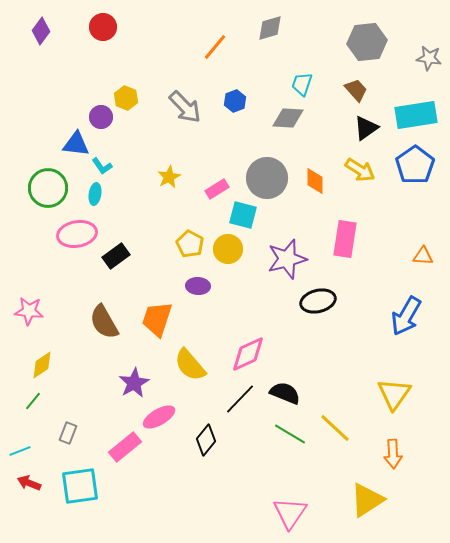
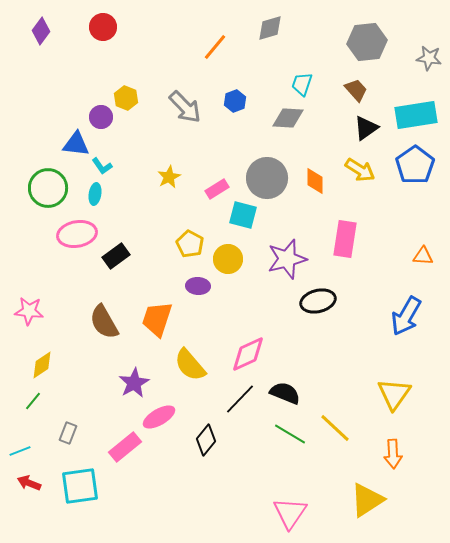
yellow circle at (228, 249): moved 10 px down
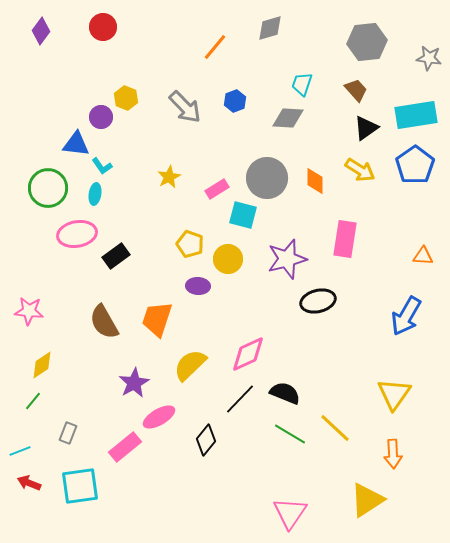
yellow pentagon at (190, 244): rotated 8 degrees counterclockwise
yellow semicircle at (190, 365): rotated 87 degrees clockwise
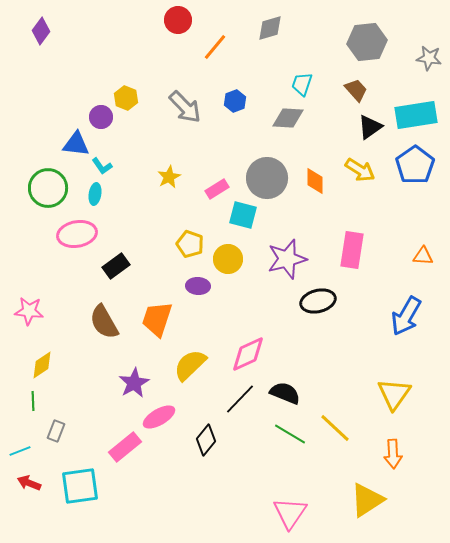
red circle at (103, 27): moved 75 px right, 7 px up
black triangle at (366, 128): moved 4 px right, 1 px up
pink rectangle at (345, 239): moved 7 px right, 11 px down
black rectangle at (116, 256): moved 10 px down
green line at (33, 401): rotated 42 degrees counterclockwise
gray rectangle at (68, 433): moved 12 px left, 2 px up
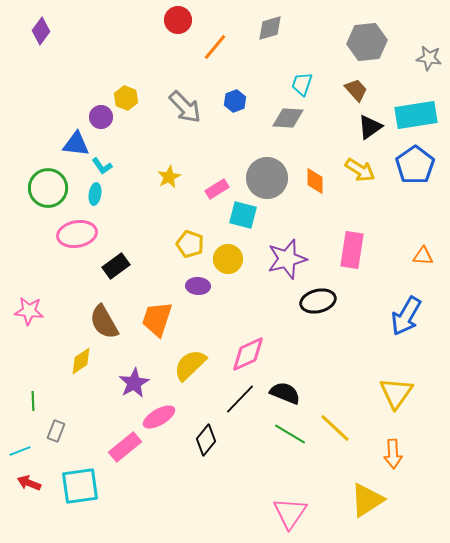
yellow diamond at (42, 365): moved 39 px right, 4 px up
yellow triangle at (394, 394): moved 2 px right, 1 px up
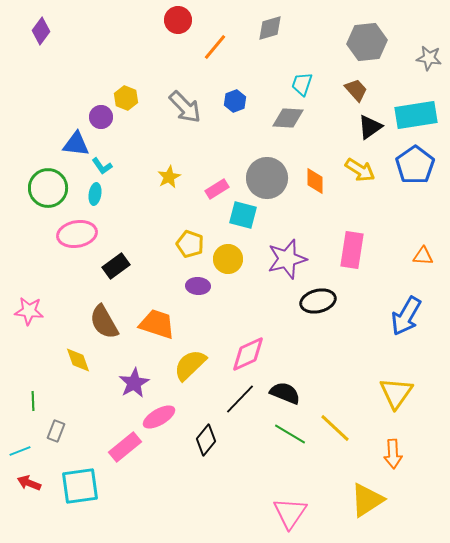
orange trapezoid at (157, 319): moved 5 px down; rotated 90 degrees clockwise
yellow diamond at (81, 361): moved 3 px left, 1 px up; rotated 76 degrees counterclockwise
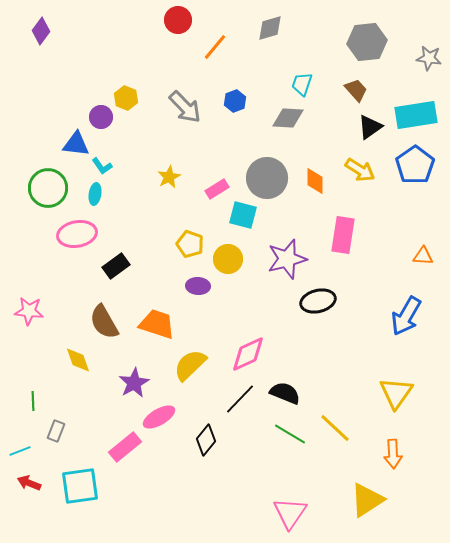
pink rectangle at (352, 250): moved 9 px left, 15 px up
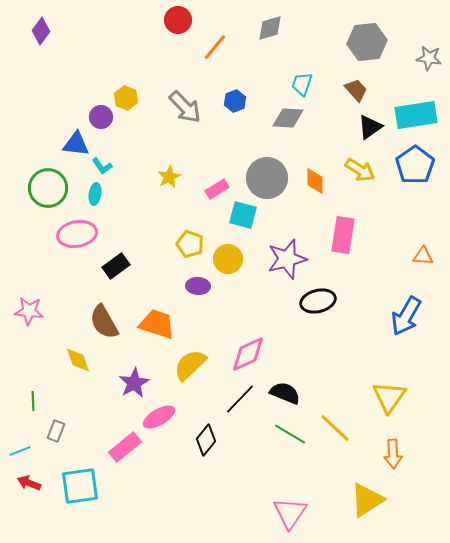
yellow triangle at (396, 393): moved 7 px left, 4 px down
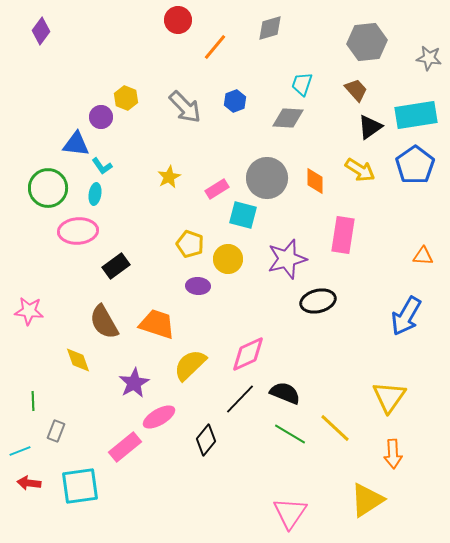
pink ellipse at (77, 234): moved 1 px right, 3 px up; rotated 6 degrees clockwise
red arrow at (29, 483): rotated 15 degrees counterclockwise
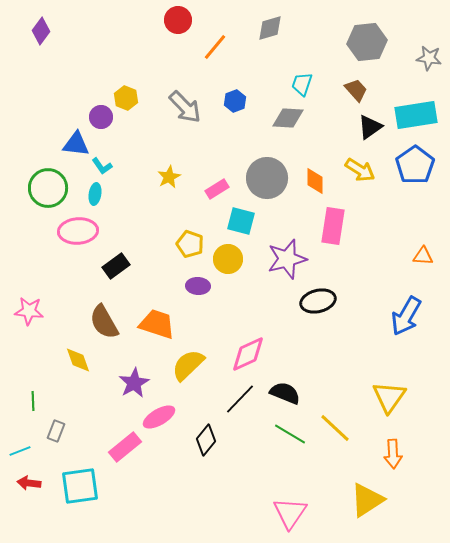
cyan square at (243, 215): moved 2 px left, 6 px down
pink rectangle at (343, 235): moved 10 px left, 9 px up
yellow semicircle at (190, 365): moved 2 px left
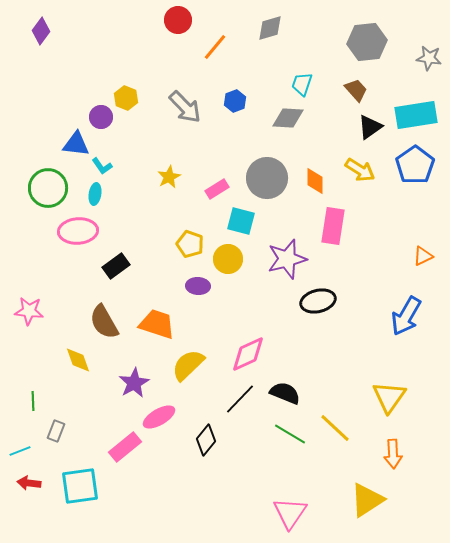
orange triangle at (423, 256): rotated 30 degrees counterclockwise
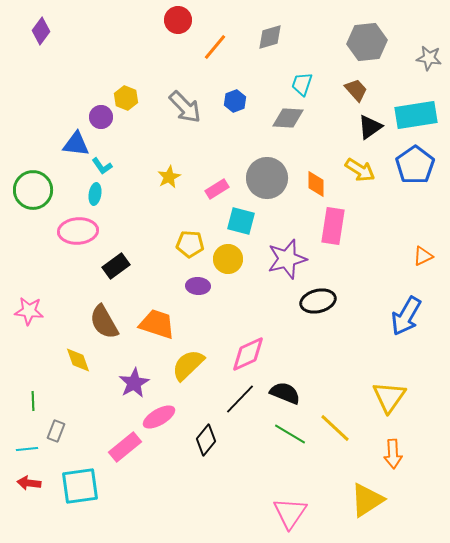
gray diamond at (270, 28): moved 9 px down
orange diamond at (315, 181): moved 1 px right, 3 px down
green circle at (48, 188): moved 15 px left, 2 px down
yellow pentagon at (190, 244): rotated 16 degrees counterclockwise
cyan line at (20, 451): moved 7 px right, 2 px up; rotated 15 degrees clockwise
